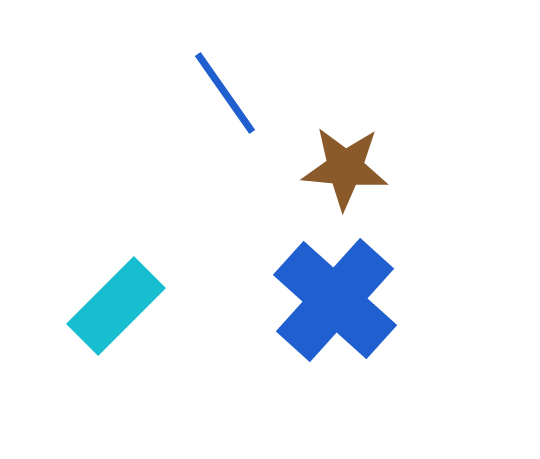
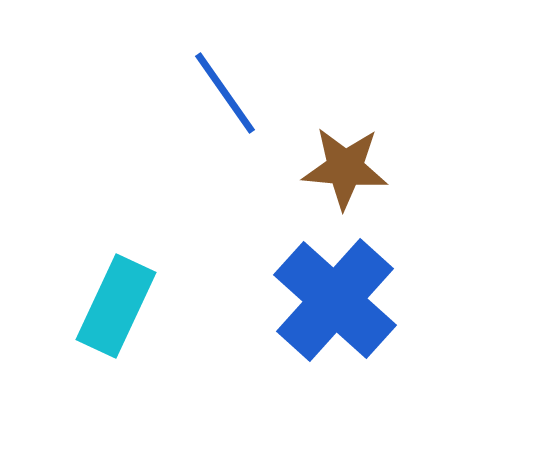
cyan rectangle: rotated 20 degrees counterclockwise
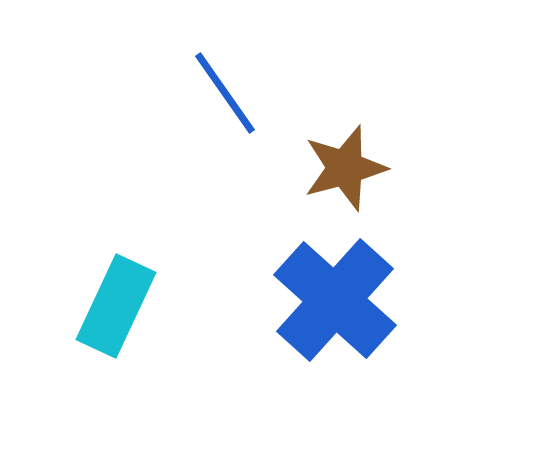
brown star: rotated 20 degrees counterclockwise
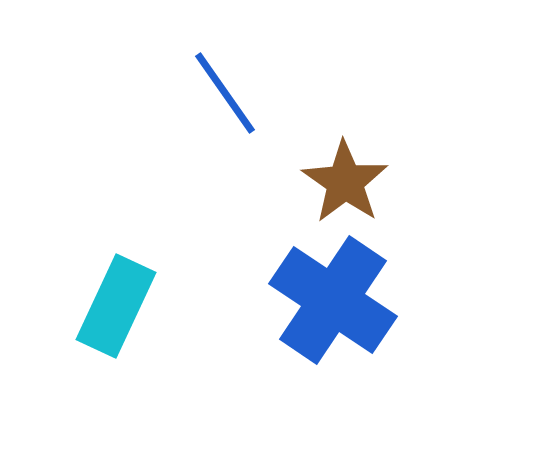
brown star: moved 14 px down; rotated 22 degrees counterclockwise
blue cross: moved 2 px left; rotated 8 degrees counterclockwise
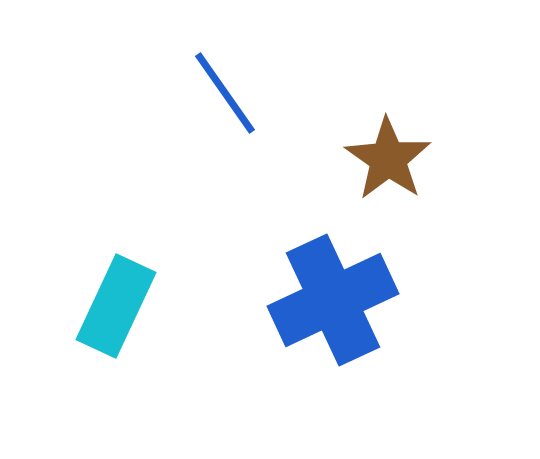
brown star: moved 43 px right, 23 px up
blue cross: rotated 31 degrees clockwise
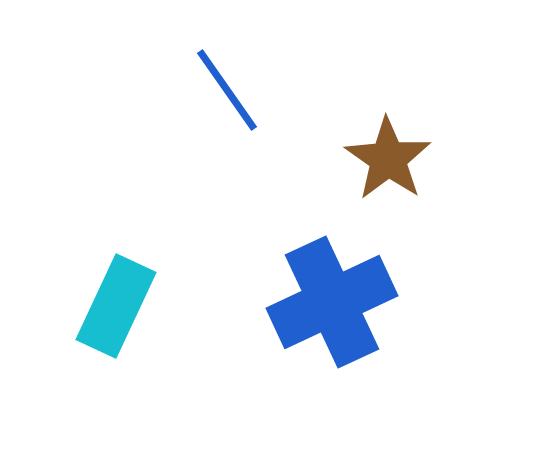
blue line: moved 2 px right, 3 px up
blue cross: moved 1 px left, 2 px down
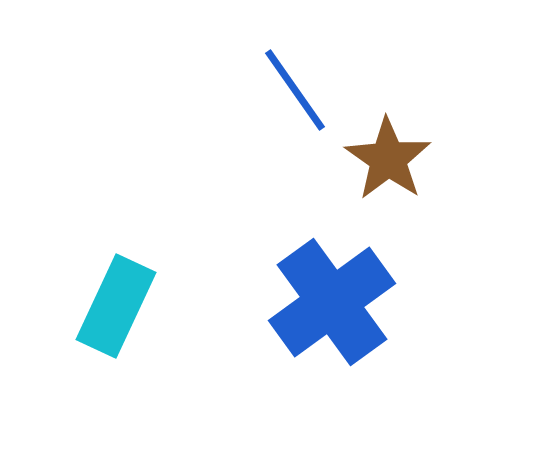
blue line: moved 68 px right
blue cross: rotated 11 degrees counterclockwise
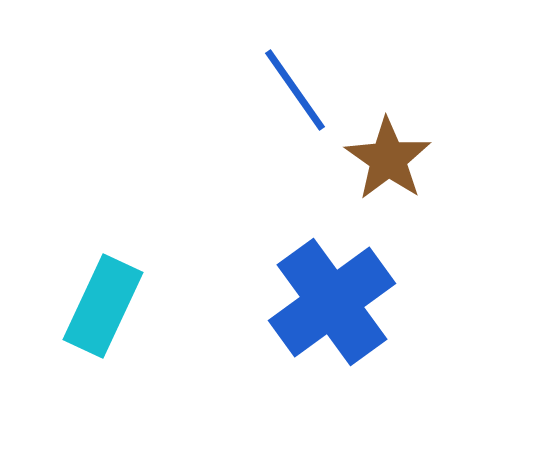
cyan rectangle: moved 13 px left
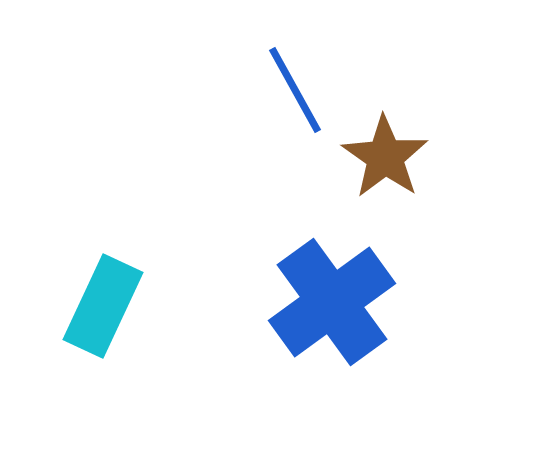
blue line: rotated 6 degrees clockwise
brown star: moved 3 px left, 2 px up
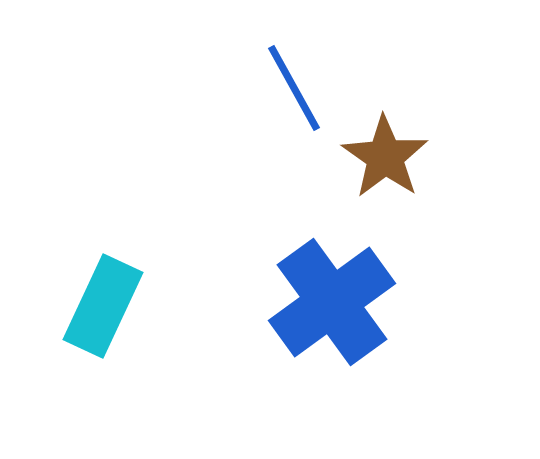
blue line: moved 1 px left, 2 px up
